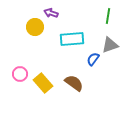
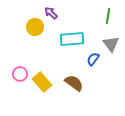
purple arrow: rotated 24 degrees clockwise
gray triangle: moved 1 px right, 1 px up; rotated 48 degrees counterclockwise
yellow rectangle: moved 1 px left, 1 px up
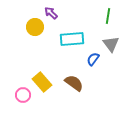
pink circle: moved 3 px right, 21 px down
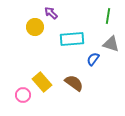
gray triangle: rotated 36 degrees counterclockwise
